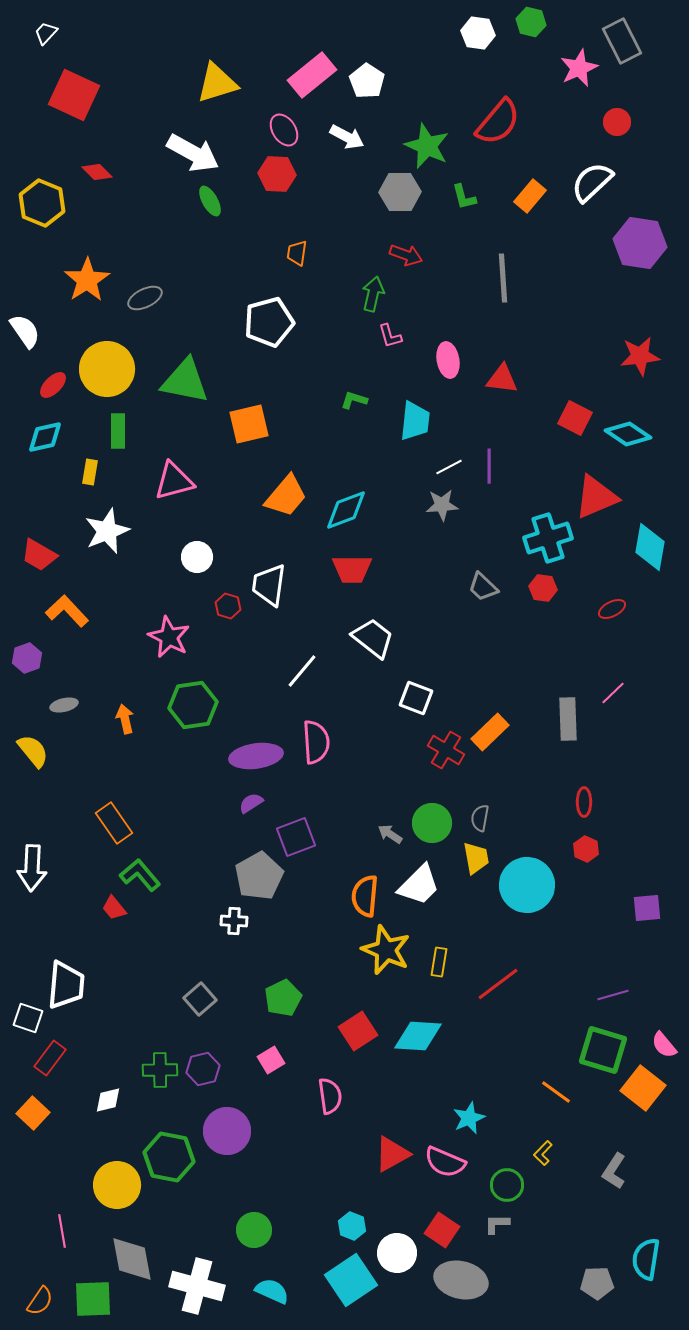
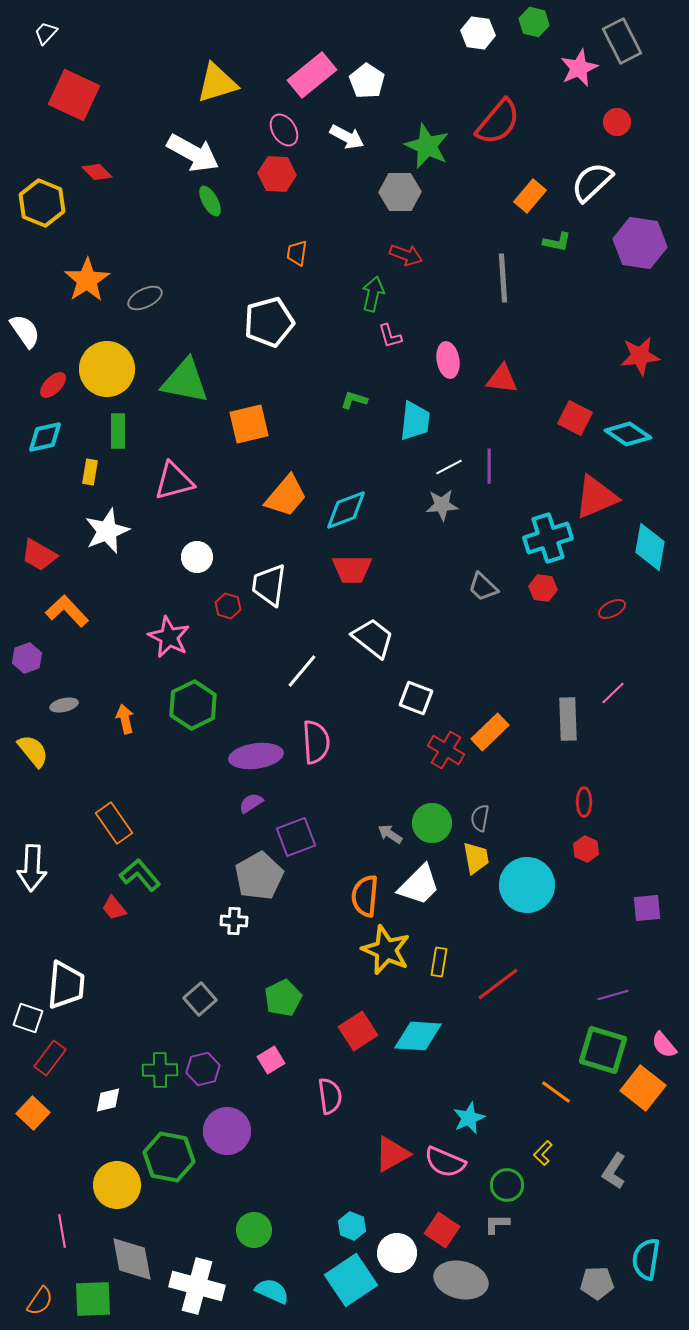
green hexagon at (531, 22): moved 3 px right
green L-shape at (464, 197): moved 93 px right, 45 px down; rotated 64 degrees counterclockwise
green hexagon at (193, 705): rotated 18 degrees counterclockwise
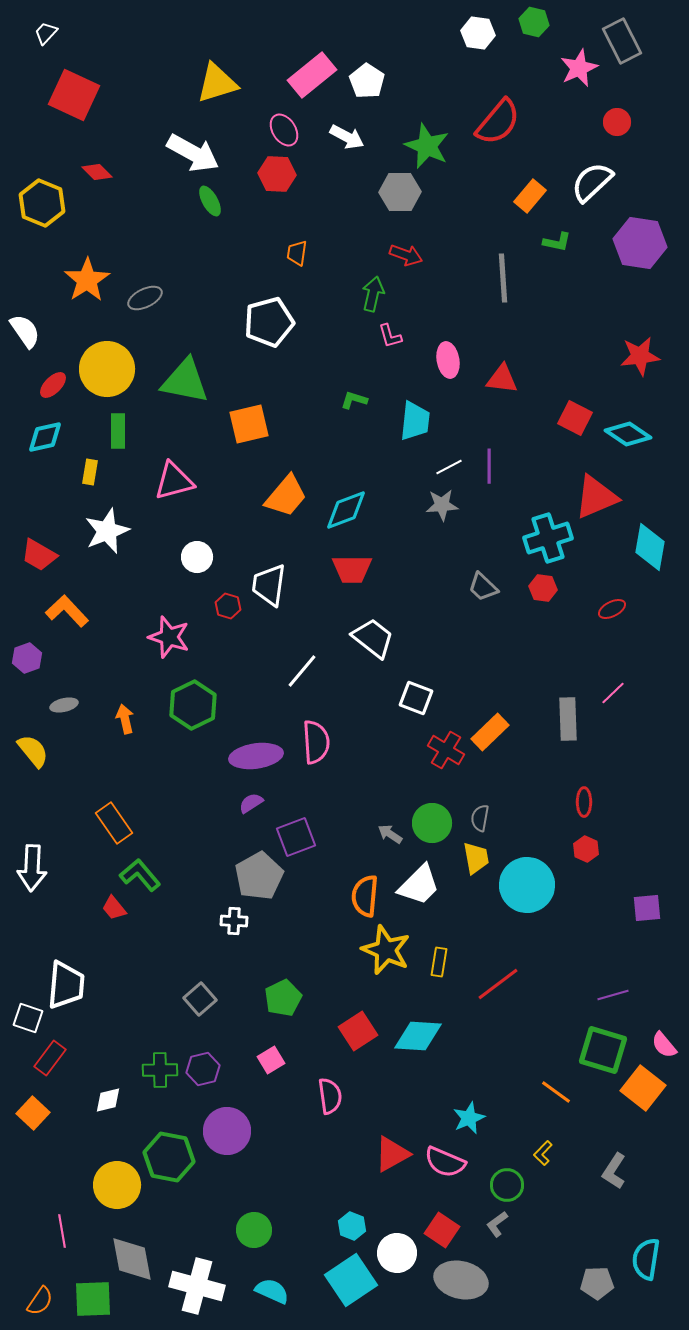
pink star at (169, 637): rotated 9 degrees counterclockwise
gray L-shape at (497, 1224): rotated 36 degrees counterclockwise
